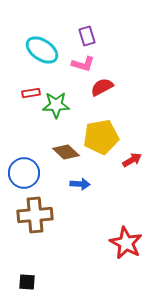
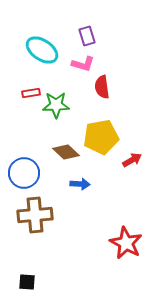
red semicircle: rotated 70 degrees counterclockwise
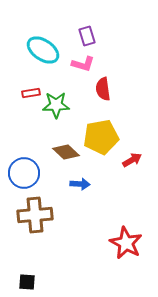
cyan ellipse: moved 1 px right
red semicircle: moved 1 px right, 2 px down
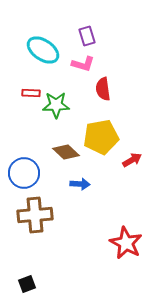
red rectangle: rotated 12 degrees clockwise
black square: moved 2 px down; rotated 24 degrees counterclockwise
